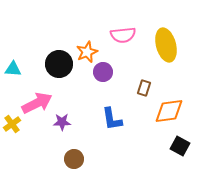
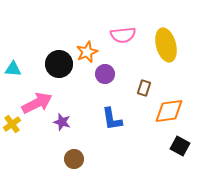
purple circle: moved 2 px right, 2 px down
purple star: rotated 18 degrees clockwise
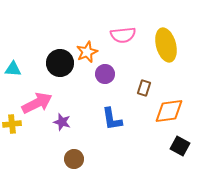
black circle: moved 1 px right, 1 px up
yellow cross: rotated 30 degrees clockwise
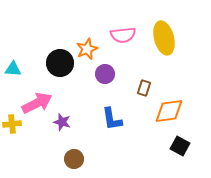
yellow ellipse: moved 2 px left, 7 px up
orange star: moved 3 px up
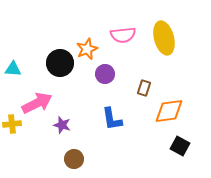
purple star: moved 3 px down
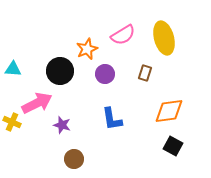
pink semicircle: rotated 25 degrees counterclockwise
black circle: moved 8 px down
brown rectangle: moved 1 px right, 15 px up
yellow cross: moved 2 px up; rotated 30 degrees clockwise
black square: moved 7 px left
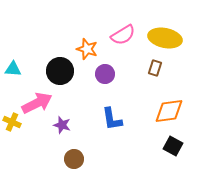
yellow ellipse: moved 1 px right; rotated 64 degrees counterclockwise
orange star: rotated 30 degrees counterclockwise
brown rectangle: moved 10 px right, 5 px up
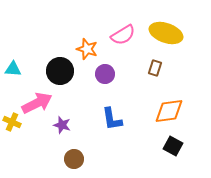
yellow ellipse: moved 1 px right, 5 px up; rotated 8 degrees clockwise
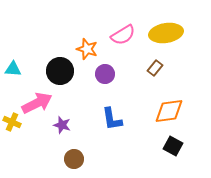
yellow ellipse: rotated 28 degrees counterclockwise
brown rectangle: rotated 21 degrees clockwise
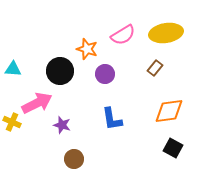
black square: moved 2 px down
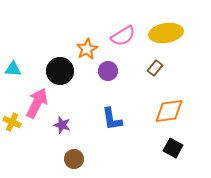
pink semicircle: moved 1 px down
orange star: rotated 25 degrees clockwise
purple circle: moved 3 px right, 3 px up
pink arrow: rotated 36 degrees counterclockwise
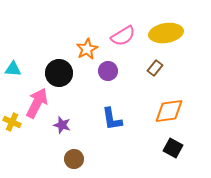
black circle: moved 1 px left, 2 px down
